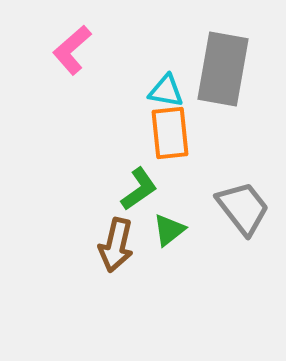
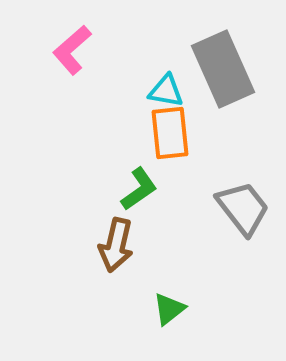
gray rectangle: rotated 34 degrees counterclockwise
green triangle: moved 79 px down
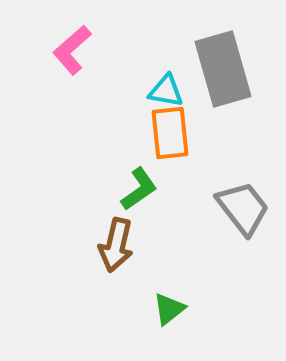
gray rectangle: rotated 8 degrees clockwise
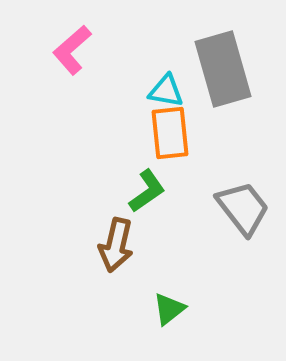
green L-shape: moved 8 px right, 2 px down
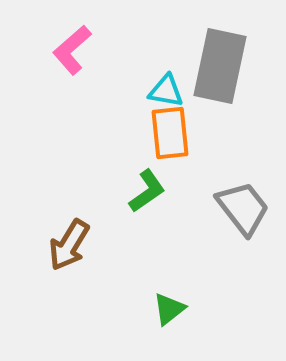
gray rectangle: moved 3 px left, 3 px up; rotated 28 degrees clockwise
brown arrow: moved 47 px left; rotated 18 degrees clockwise
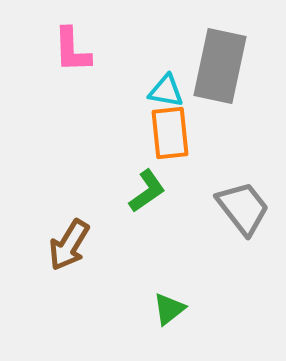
pink L-shape: rotated 51 degrees counterclockwise
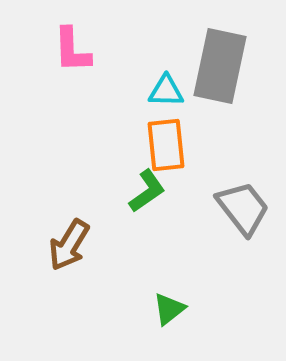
cyan triangle: rotated 9 degrees counterclockwise
orange rectangle: moved 4 px left, 12 px down
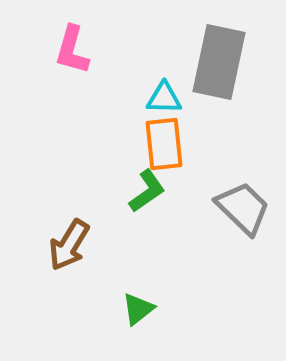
pink L-shape: rotated 18 degrees clockwise
gray rectangle: moved 1 px left, 4 px up
cyan triangle: moved 2 px left, 7 px down
orange rectangle: moved 2 px left, 1 px up
gray trapezoid: rotated 8 degrees counterclockwise
green triangle: moved 31 px left
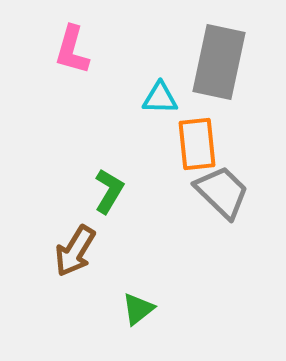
cyan triangle: moved 4 px left
orange rectangle: moved 33 px right
green L-shape: moved 38 px left; rotated 24 degrees counterclockwise
gray trapezoid: moved 21 px left, 16 px up
brown arrow: moved 6 px right, 6 px down
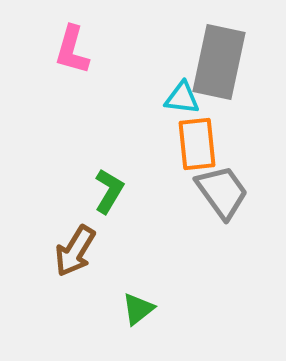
cyan triangle: moved 22 px right; rotated 6 degrees clockwise
gray trapezoid: rotated 10 degrees clockwise
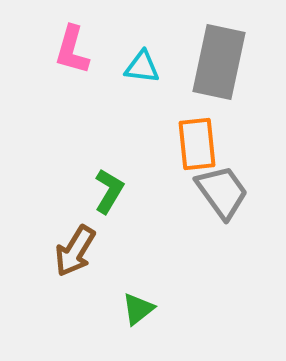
cyan triangle: moved 40 px left, 31 px up
